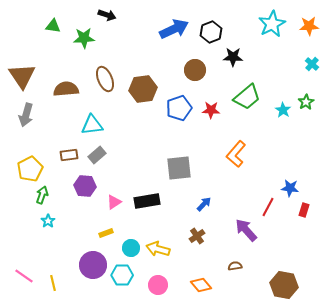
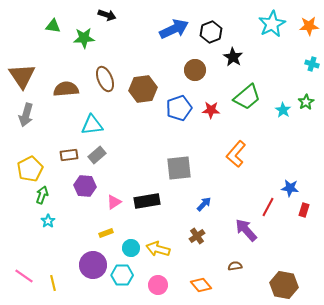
black star at (233, 57): rotated 30 degrees clockwise
cyan cross at (312, 64): rotated 24 degrees counterclockwise
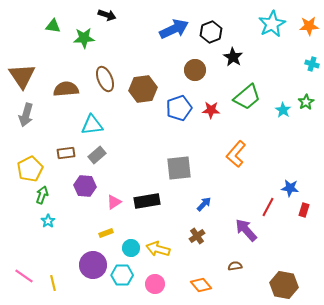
brown rectangle at (69, 155): moved 3 px left, 2 px up
pink circle at (158, 285): moved 3 px left, 1 px up
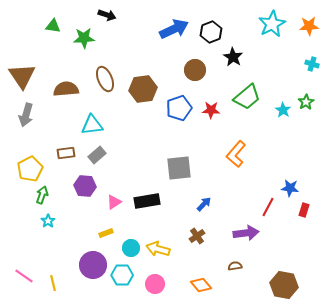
purple arrow at (246, 230): moved 3 px down; rotated 125 degrees clockwise
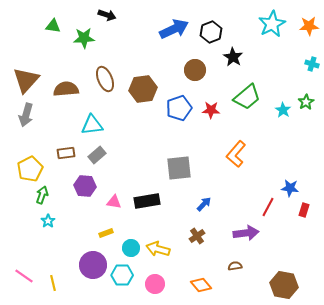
brown triangle at (22, 76): moved 4 px right, 4 px down; rotated 16 degrees clockwise
pink triangle at (114, 202): rotated 42 degrees clockwise
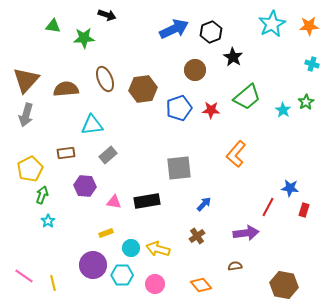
gray rectangle at (97, 155): moved 11 px right
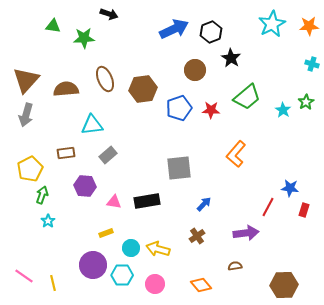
black arrow at (107, 15): moved 2 px right, 1 px up
black star at (233, 57): moved 2 px left, 1 px down
brown hexagon at (284, 285): rotated 12 degrees counterclockwise
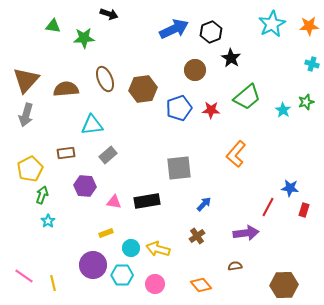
green star at (306, 102): rotated 14 degrees clockwise
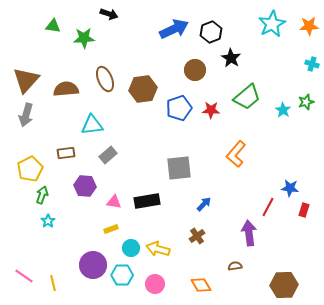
yellow rectangle at (106, 233): moved 5 px right, 4 px up
purple arrow at (246, 233): moved 3 px right; rotated 90 degrees counterclockwise
orange diamond at (201, 285): rotated 10 degrees clockwise
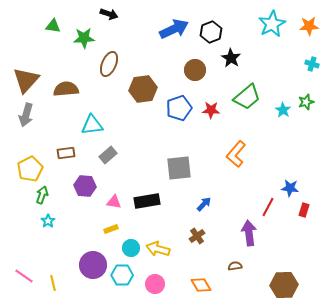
brown ellipse at (105, 79): moved 4 px right, 15 px up; rotated 45 degrees clockwise
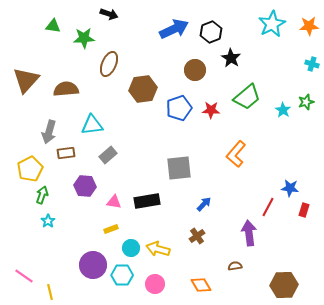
gray arrow at (26, 115): moved 23 px right, 17 px down
yellow line at (53, 283): moved 3 px left, 9 px down
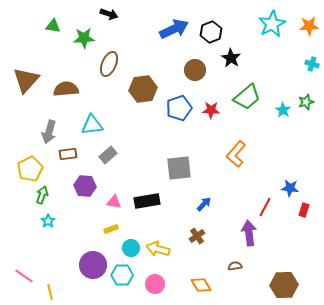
brown rectangle at (66, 153): moved 2 px right, 1 px down
red line at (268, 207): moved 3 px left
